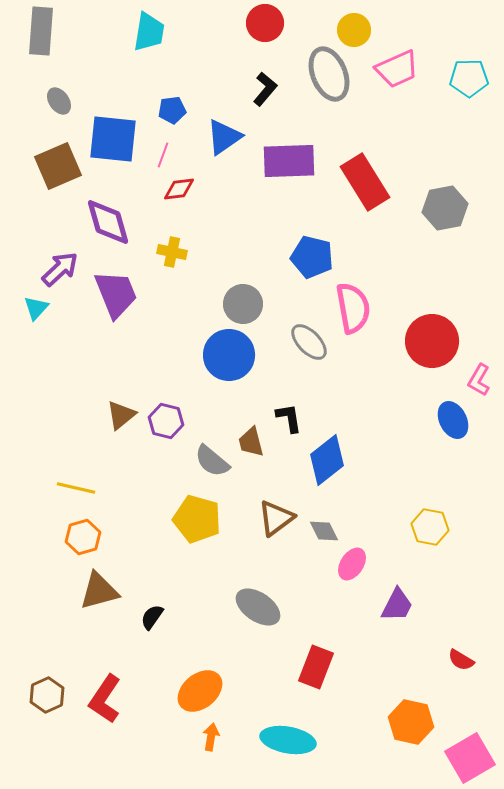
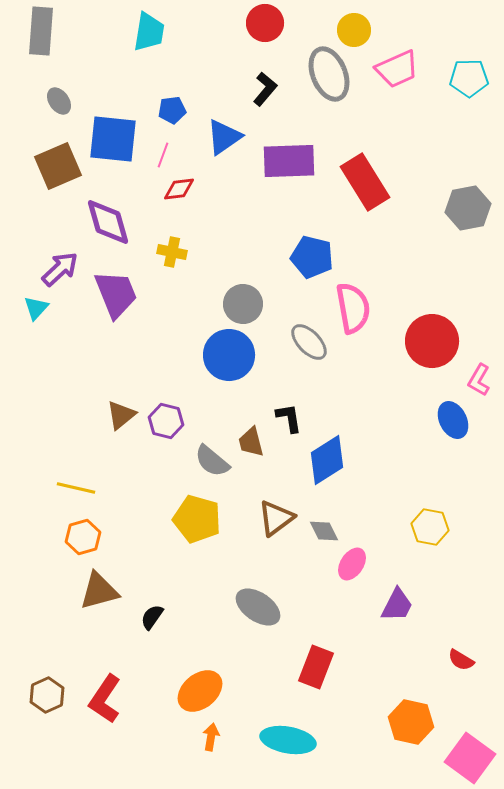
gray hexagon at (445, 208): moved 23 px right
blue diamond at (327, 460): rotated 6 degrees clockwise
pink square at (470, 758): rotated 24 degrees counterclockwise
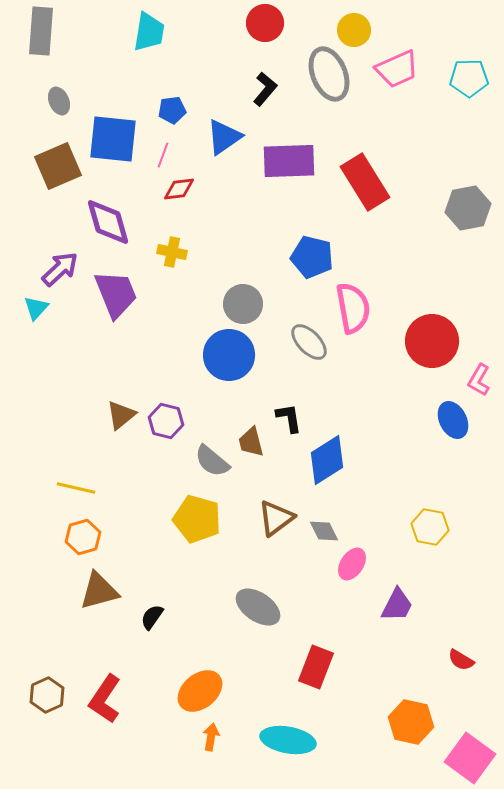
gray ellipse at (59, 101): rotated 12 degrees clockwise
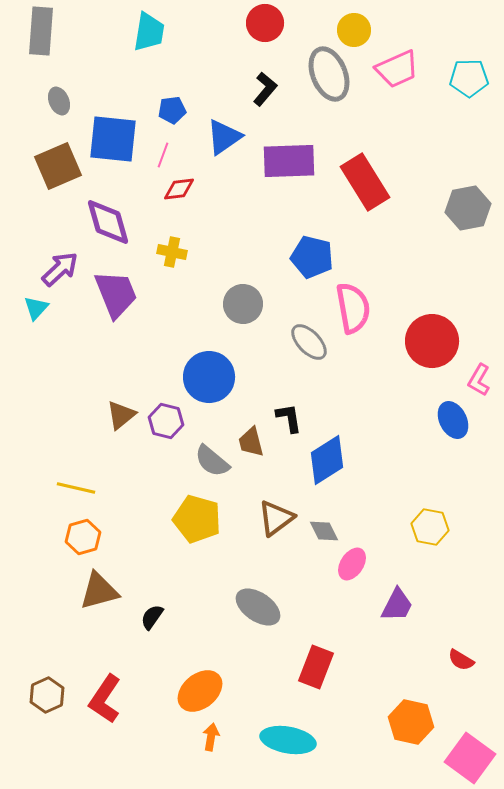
blue circle at (229, 355): moved 20 px left, 22 px down
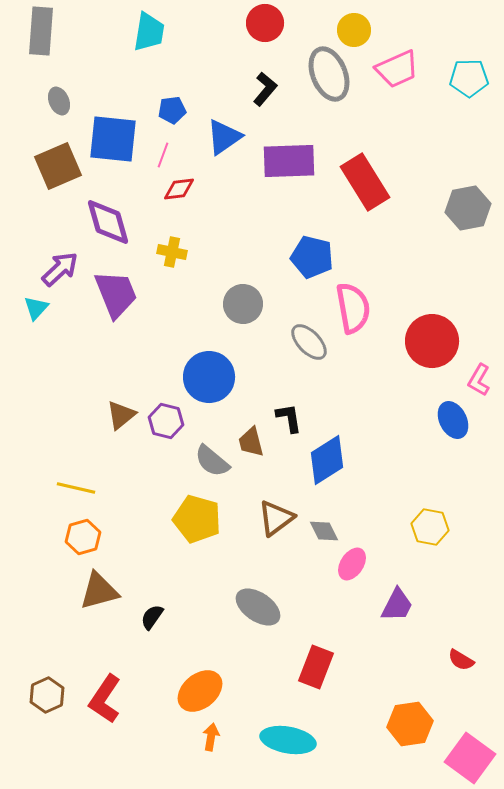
orange hexagon at (411, 722): moved 1 px left, 2 px down; rotated 21 degrees counterclockwise
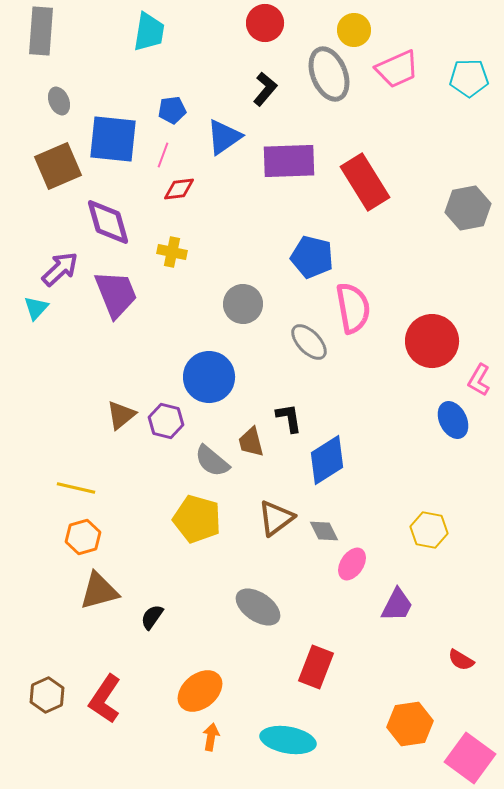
yellow hexagon at (430, 527): moved 1 px left, 3 px down
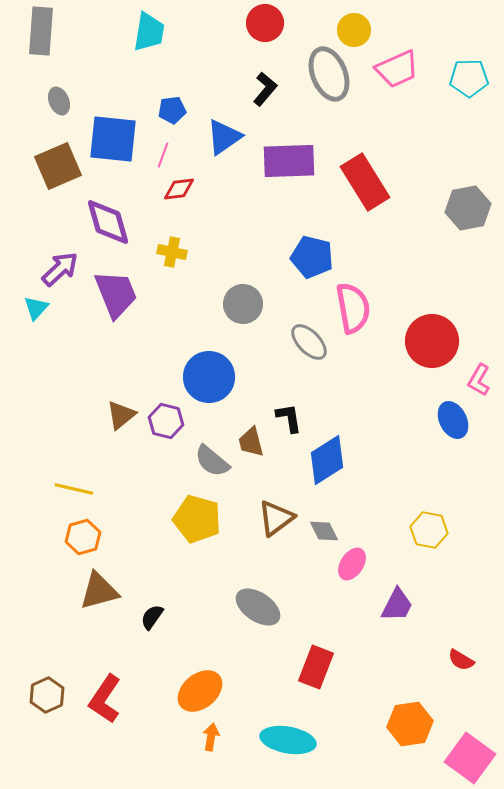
yellow line at (76, 488): moved 2 px left, 1 px down
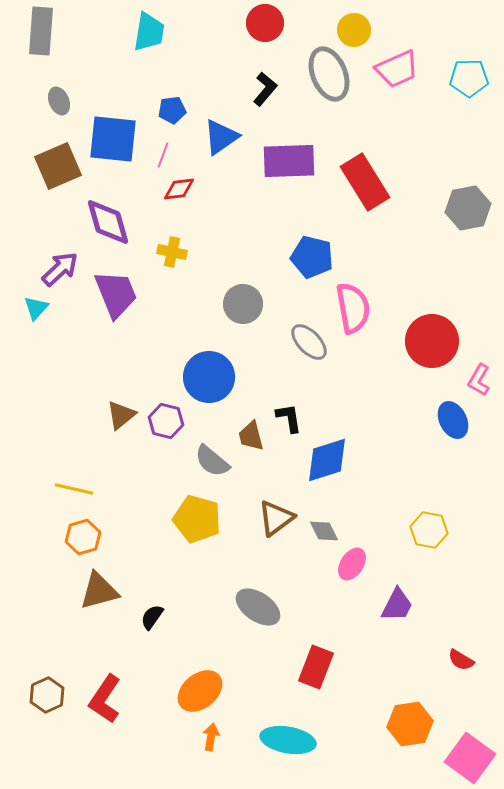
blue triangle at (224, 137): moved 3 px left
brown trapezoid at (251, 442): moved 6 px up
blue diamond at (327, 460): rotated 15 degrees clockwise
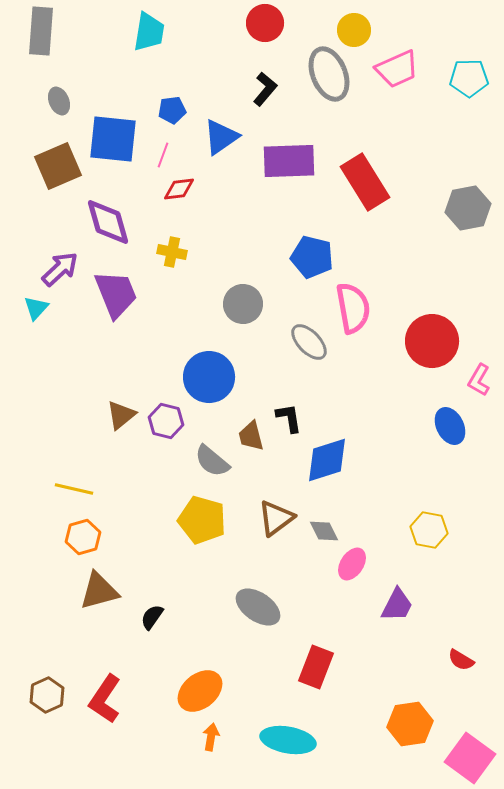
blue ellipse at (453, 420): moved 3 px left, 6 px down
yellow pentagon at (197, 519): moved 5 px right, 1 px down
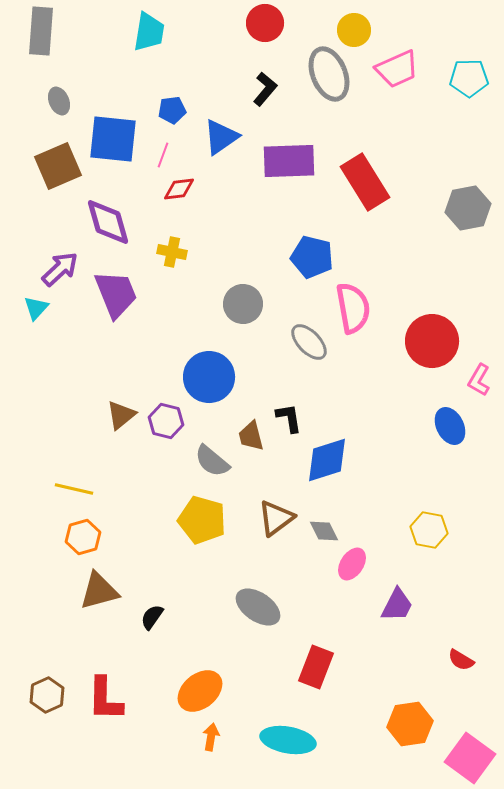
red L-shape at (105, 699): rotated 33 degrees counterclockwise
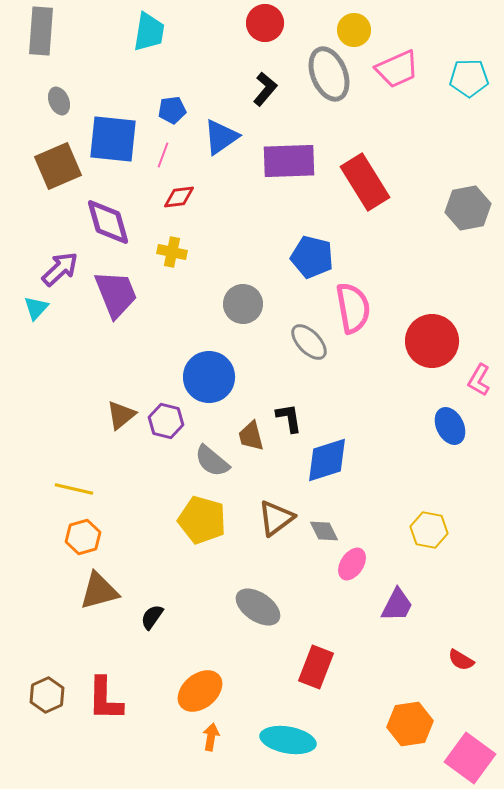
red diamond at (179, 189): moved 8 px down
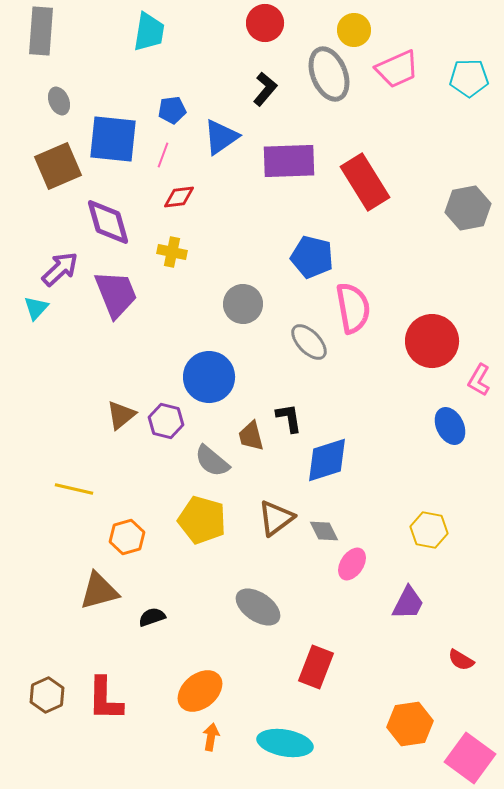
orange hexagon at (83, 537): moved 44 px right
purple trapezoid at (397, 605): moved 11 px right, 2 px up
black semicircle at (152, 617): rotated 36 degrees clockwise
cyan ellipse at (288, 740): moved 3 px left, 3 px down
